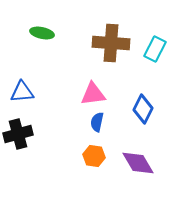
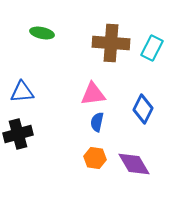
cyan rectangle: moved 3 px left, 1 px up
orange hexagon: moved 1 px right, 2 px down
purple diamond: moved 4 px left, 1 px down
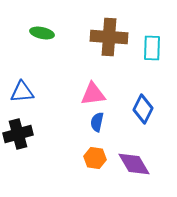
brown cross: moved 2 px left, 6 px up
cyan rectangle: rotated 25 degrees counterclockwise
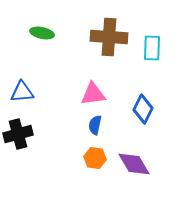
blue semicircle: moved 2 px left, 3 px down
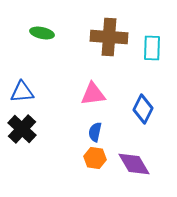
blue semicircle: moved 7 px down
black cross: moved 4 px right, 5 px up; rotated 32 degrees counterclockwise
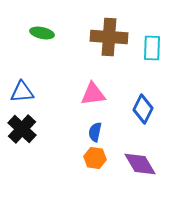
purple diamond: moved 6 px right
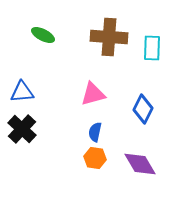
green ellipse: moved 1 px right, 2 px down; rotated 15 degrees clockwise
pink triangle: rotated 8 degrees counterclockwise
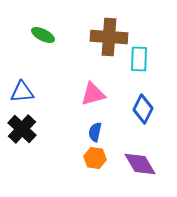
cyan rectangle: moved 13 px left, 11 px down
